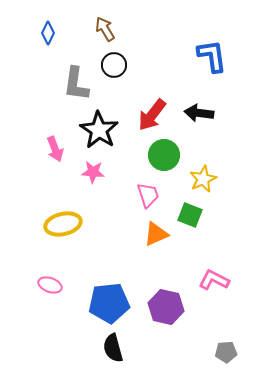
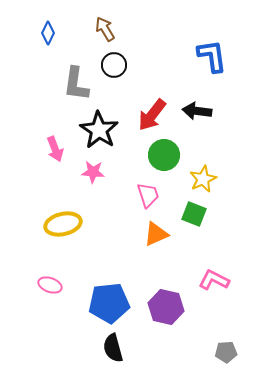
black arrow: moved 2 px left, 2 px up
green square: moved 4 px right, 1 px up
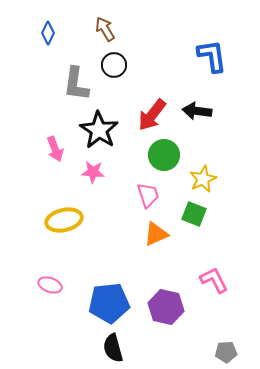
yellow ellipse: moved 1 px right, 4 px up
pink L-shape: rotated 36 degrees clockwise
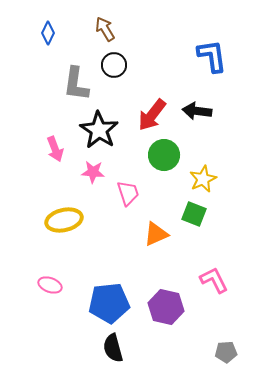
pink trapezoid: moved 20 px left, 2 px up
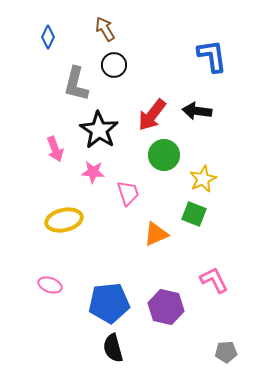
blue diamond: moved 4 px down
gray L-shape: rotated 6 degrees clockwise
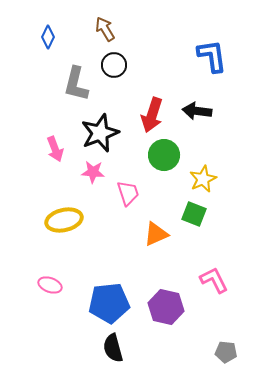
red arrow: rotated 20 degrees counterclockwise
black star: moved 1 px right, 3 px down; rotated 18 degrees clockwise
gray pentagon: rotated 10 degrees clockwise
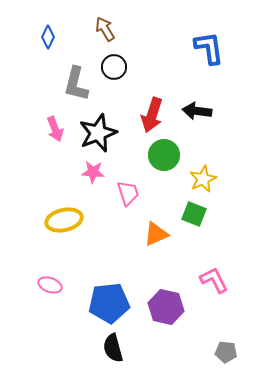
blue L-shape: moved 3 px left, 8 px up
black circle: moved 2 px down
black star: moved 2 px left
pink arrow: moved 20 px up
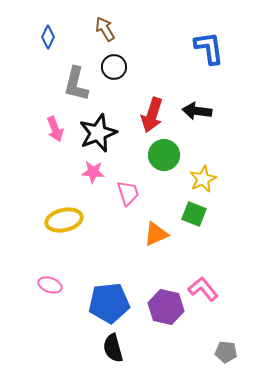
pink L-shape: moved 11 px left, 9 px down; rotated 12 degrees counterclockwise
